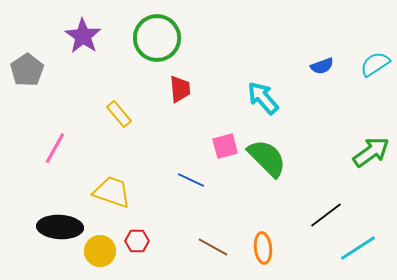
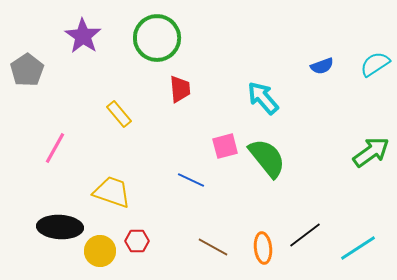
green semicircle: rotated 6 degrees clockwise
black line: moved 21 px left, 20 px down
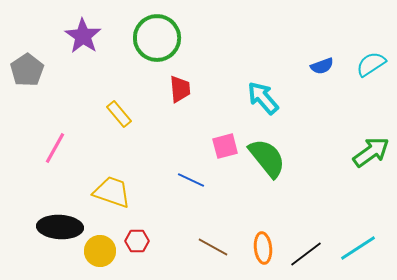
cyan semicircle: moved 4 px left
black line: moved 1 px right, 19 px down
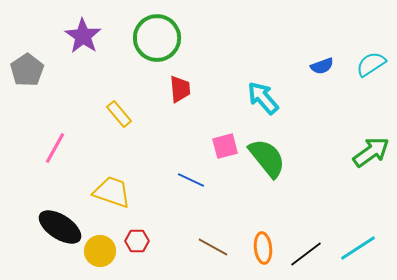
black ellipse: rotated 30 degrees clockwise
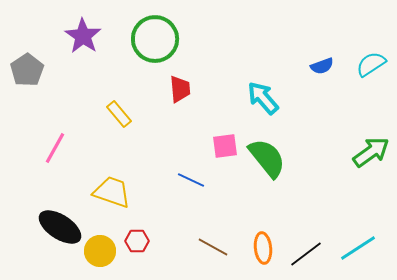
green circle: moved 2 px left, 1 px down
pink square: rotated 8 degrees clockwise
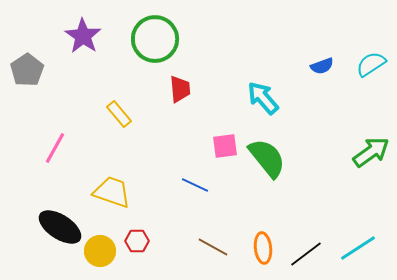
blue line: moved 4 px right, 5 px down
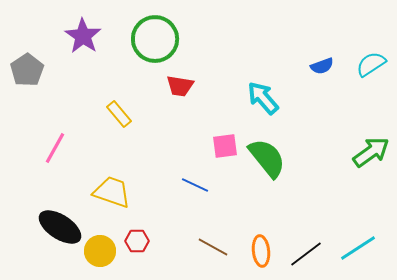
red trapezoid: moved 3 px up; rotated 104 degrees clockwise
orange ellipse: moved 2 px left, 3 px down
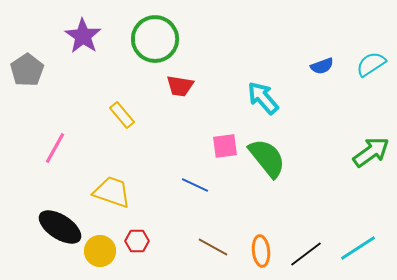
yellow rectangle: moved 3 px right, 1 px down
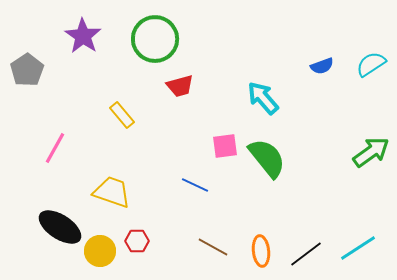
red trapezoid: rotated 24 degrees counterclockwise
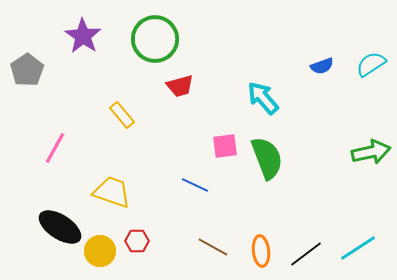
green arrow: rotated 24 degrees clockwise
green semicircle: rotated 18 degrees clockwise
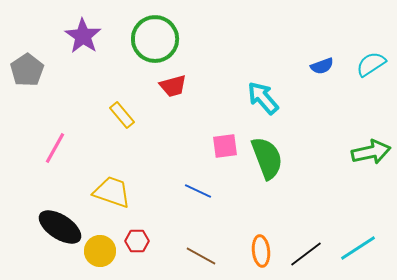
red trapezoid: moved 7 px left
blue line: moved 3 px right, 6 px down
brown line: moved 12 px left, 9 px down
